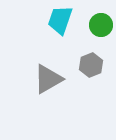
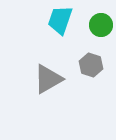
gray hexagon: rotated 20 degrees counterclockwise
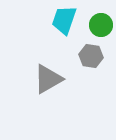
cyan trapezoid: moved 4 px right
gray hexagon: moved 9 px up; rotated 10 degrees counterclockwise
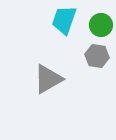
gray hexagon: moved 6 px right
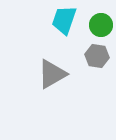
gray triangle: moved 4 px right, 5 px up
